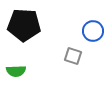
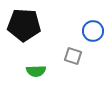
green semicircle: moved 20 px right
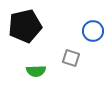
black pentagon: moved 1 px right, 1 px down; rotated 16 degrees counterclockwise
gray square: moved 2 px left, 2 px down
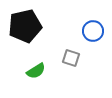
green semicircle: rotated 30 degrees counterclockwise
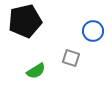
black pentagon: moved 5 px up
